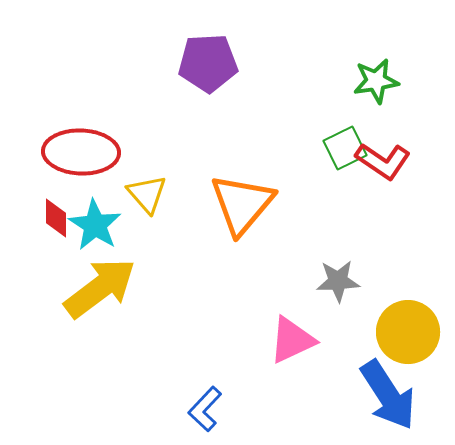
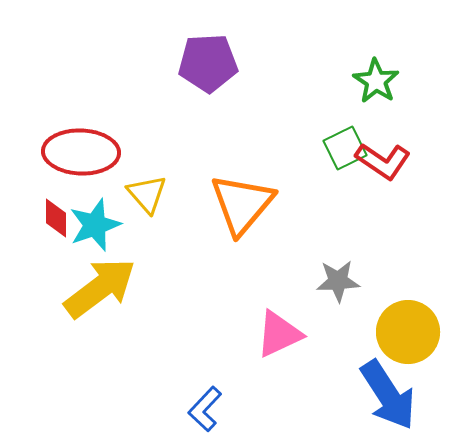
green star: rotated 30 degrees counterclockwise
cyan star: rotated 20 degrees clockwise
pink triangle: moved 13 px left, 6 px up
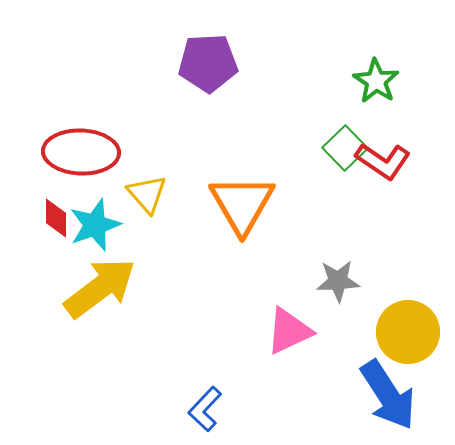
green square: rotated 18 degrees counterclockwise
orange triangle: rotated 10 degrees counterclockwise
pink triangle: moved 10 px right, 3 px up
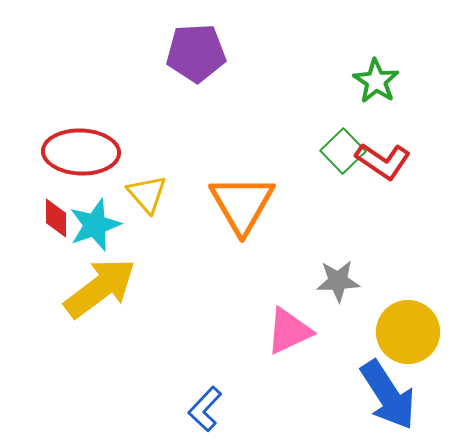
purple pentagon: moved 12 px left, 10 px up
green square: moved 2 px left, 3 px down
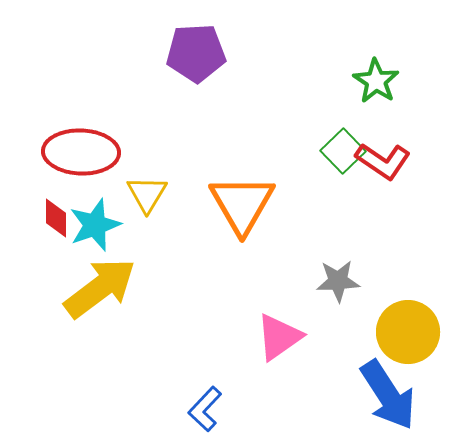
yellow triangle: rotated 12 degrees clockwise
pink triangle: moved 10 px left, 6 px down; rotated 10 degrees counterclockwise
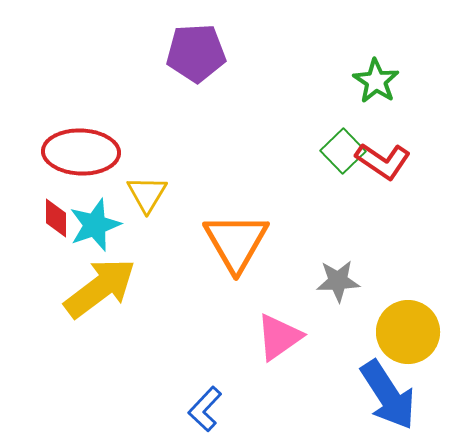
orange triangle: moved 6 px left, 38 px down
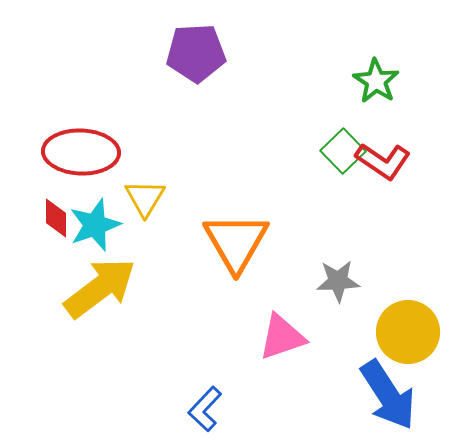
yellow triangle: moved 2 px left, 4 px down
pink triangle: moved 3 px right; rotated 16 degrees clockwise
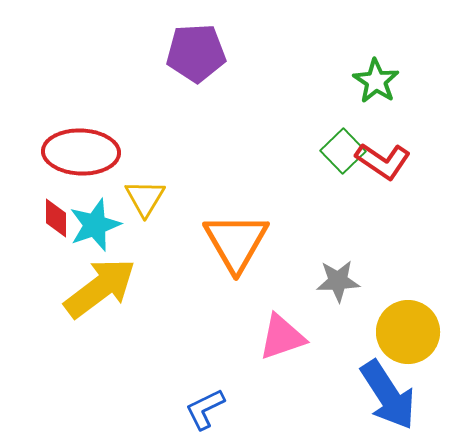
blue L-shape: rotated 21 degrees clockwise
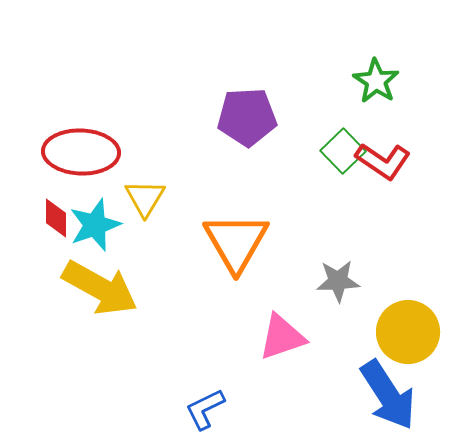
purple pentagon: moved 51 px right, 64 px down
yellow arrow: rotated 66 degrees clockwise
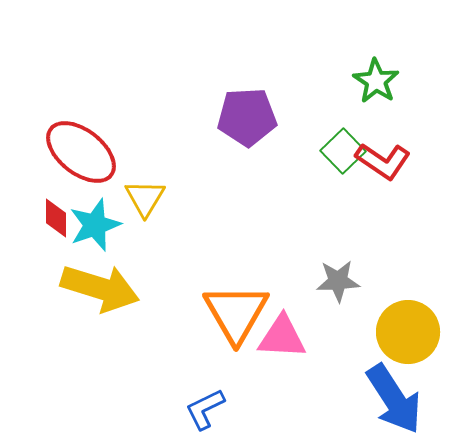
red ellipse: rotated 36 degrees clockwise
orange triangle: moved 71 px down
yellow arrow: rotated 12 degrees counterclockwise
pink triangle: rotated 22 degrees clockwise
blue arrow: moved 6 px right, 4 px down
